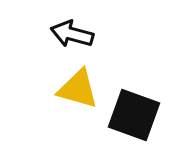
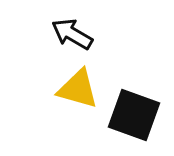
black arrow: rotated 15 degrees clockwise
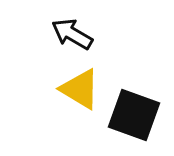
yellow triangle: moved 2 px right; rotated 15 degrees clockwise
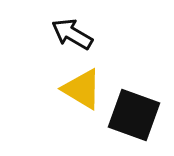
yellow triangle: moved 2 px right
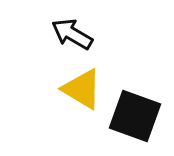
black square: moved 1 px right, 1 px down
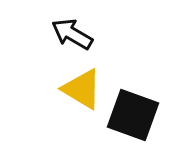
black square: moved 2 px left, 1 px up
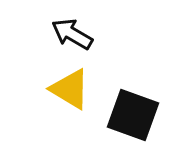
yellow triangle: moved 12 px left
